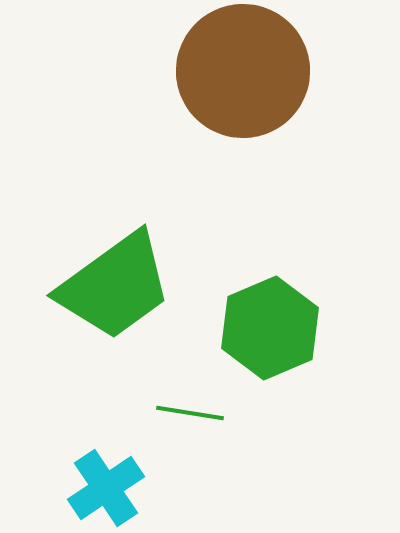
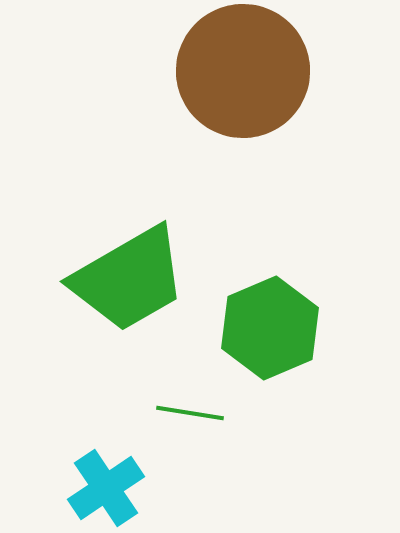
green trapezoid: moved 14 px right, 7 px up; rotated 6 degrees clockwise
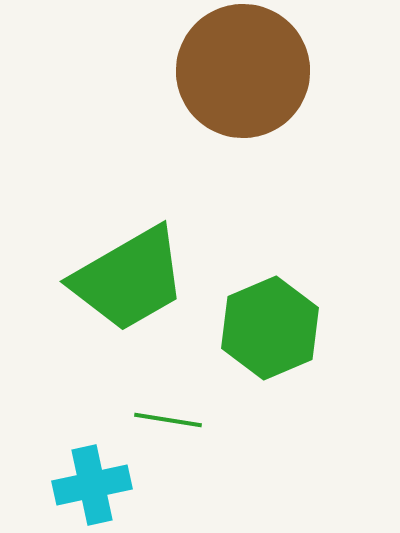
green line: moved 22 px left, 7 px down
cyan cross: moved 14 px left, 3 px up; rotated 22 degrees clockwise
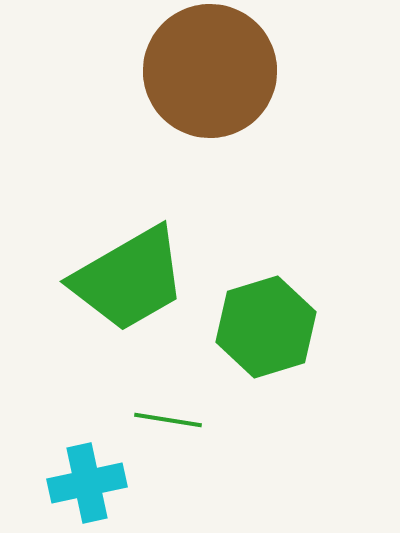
brown circle: moved 33 px left
green hexagon: moved 4 px left, 1 px up; rotated 6 degrees clockwise
cyan cross: moved 5 px left, 2 px up
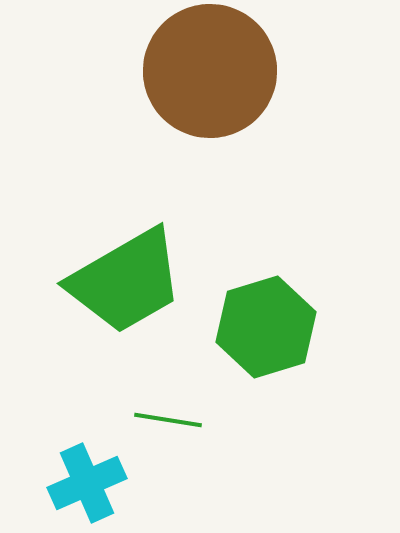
green trapezoid: moved 3 px left, 2 px down
cyan cross: rotated 12 degrees counterclockwise
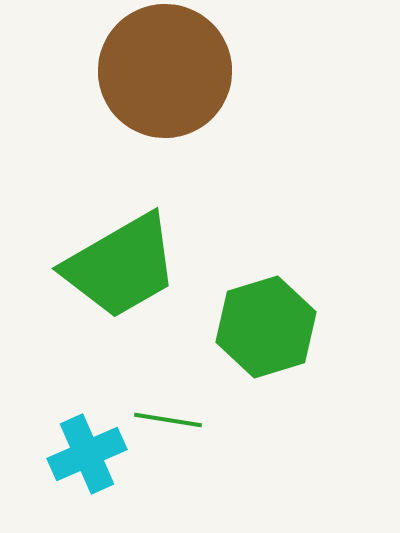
brown circle: moved 45 px left
green trapezoid: moved 5 px left, 15 px up
cyan cross: moved 29 px up
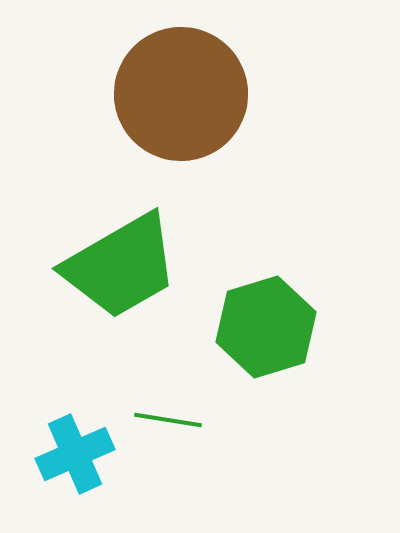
brown circle: moved 16 px right, 23 px down
cyan cross: moved 12 px left
